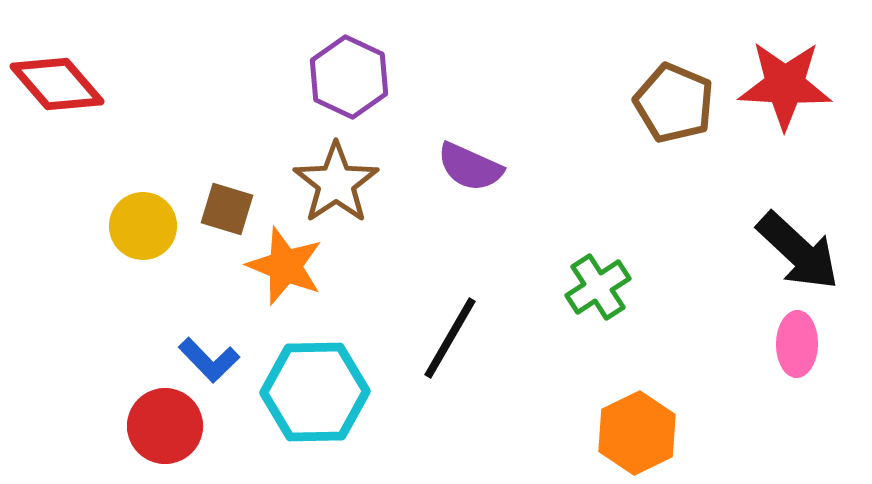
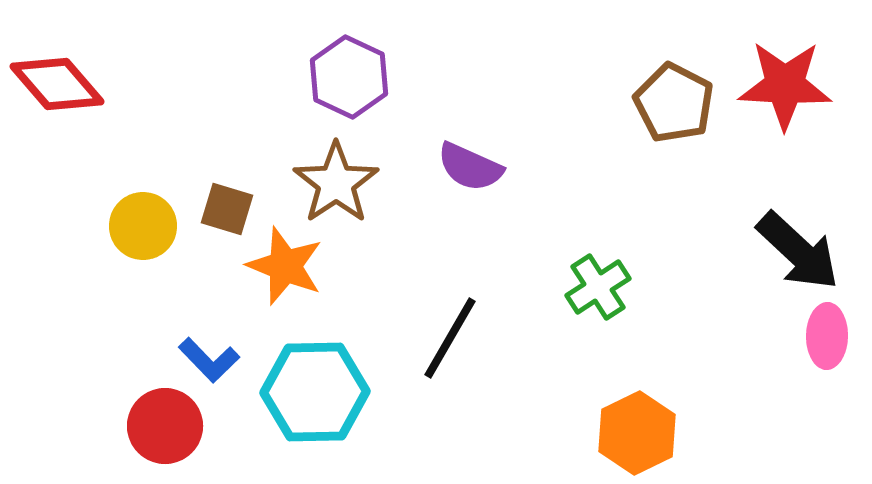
brown pentagon: rotated 4 degrees clockwise
pink ellipse: moved 30 px right, 8 px up
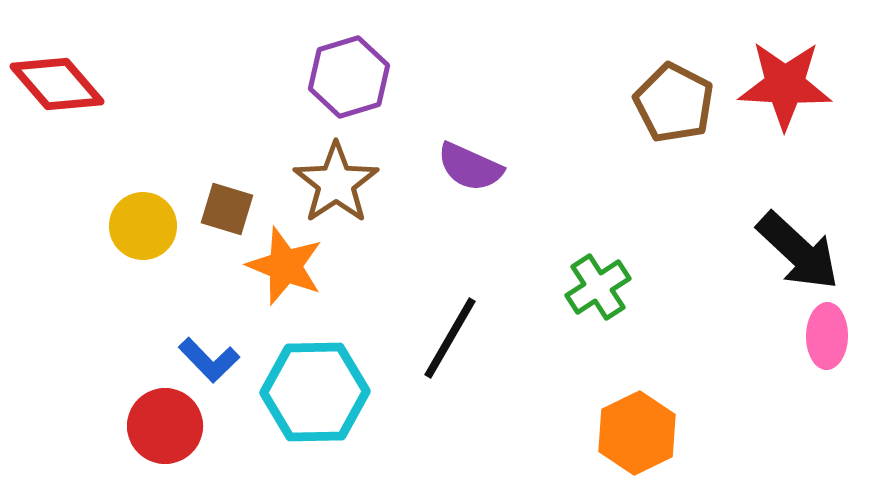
purple hexagon: rotated 18 degrees clockwise
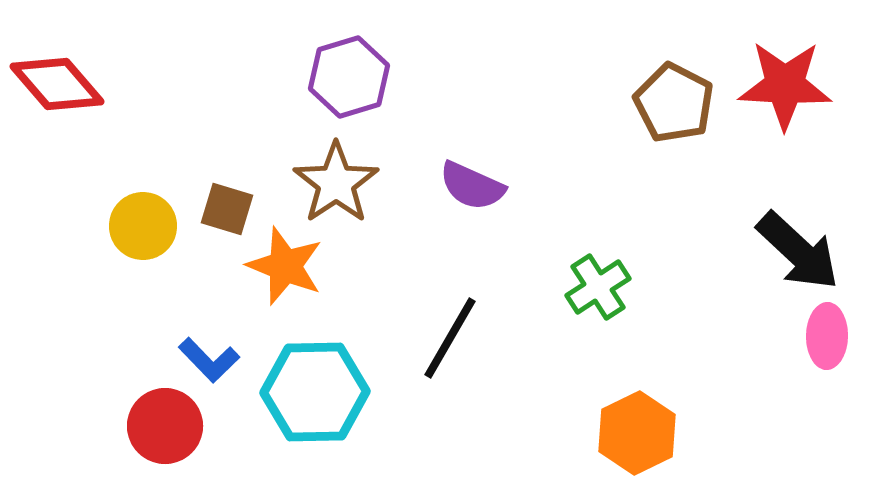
purple semicircle: moved 2 px right, 19 px down
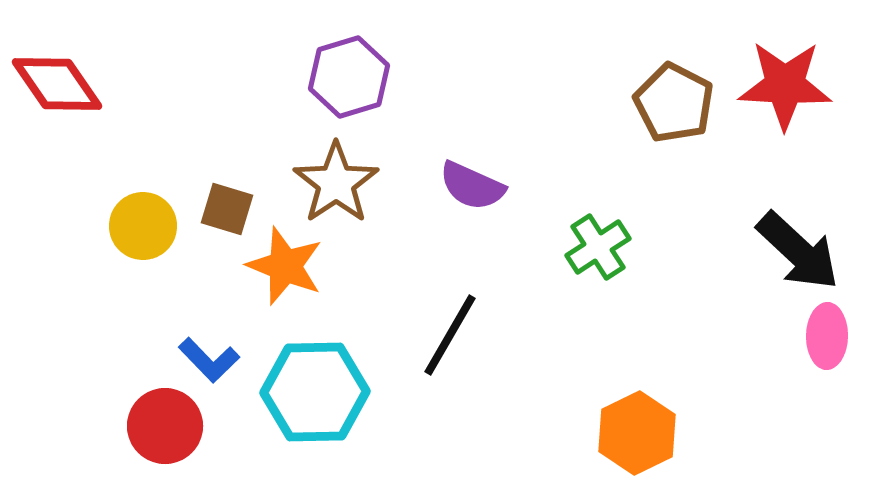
red diamond: rotated 6 degrees clockwise
green cross: moved 40 px up
black line: moved 3 px up
